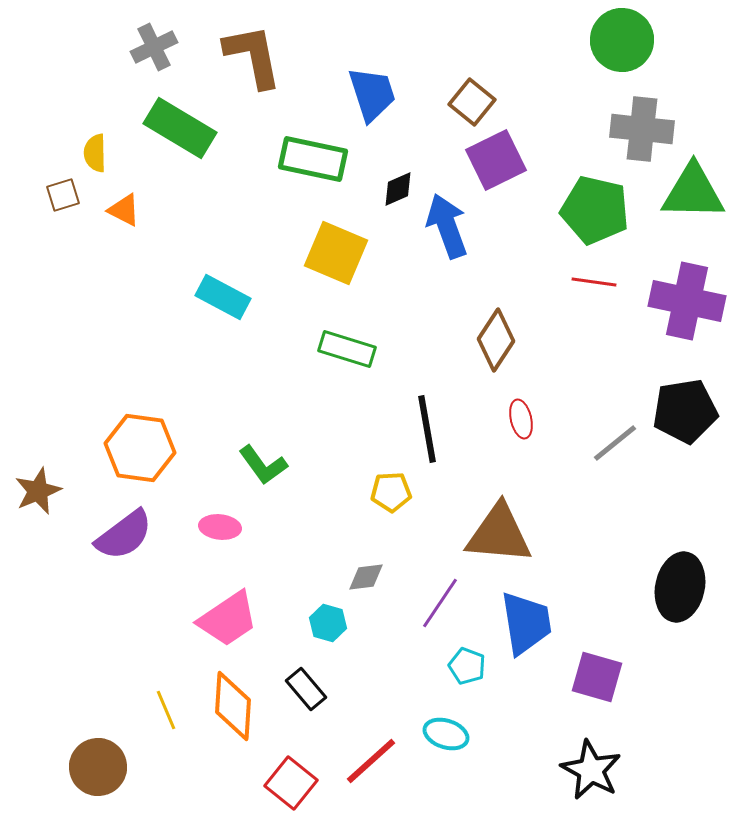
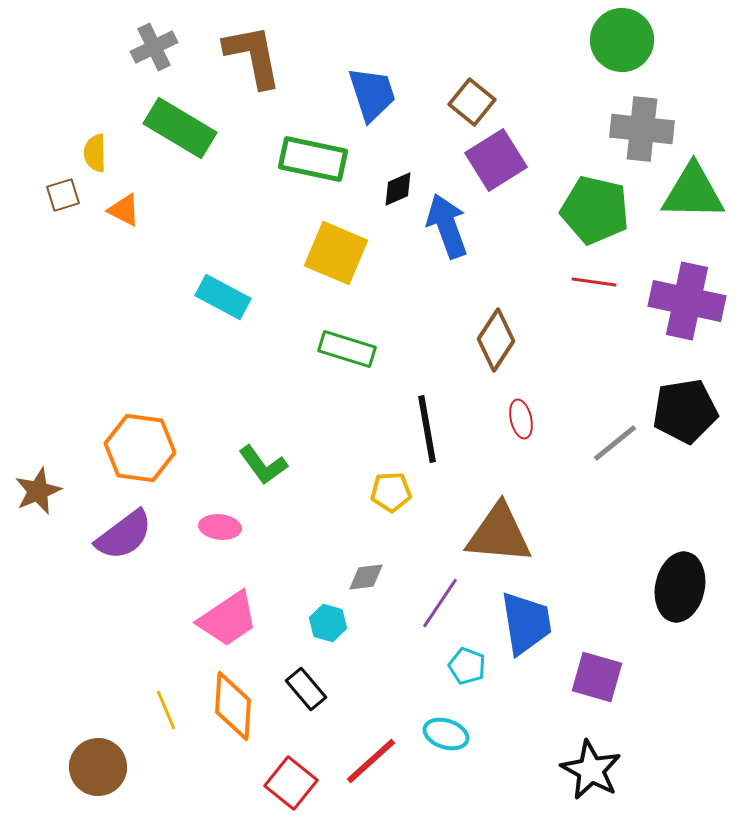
purple square at (496, 160): rotated 6 degrees counterclockwise
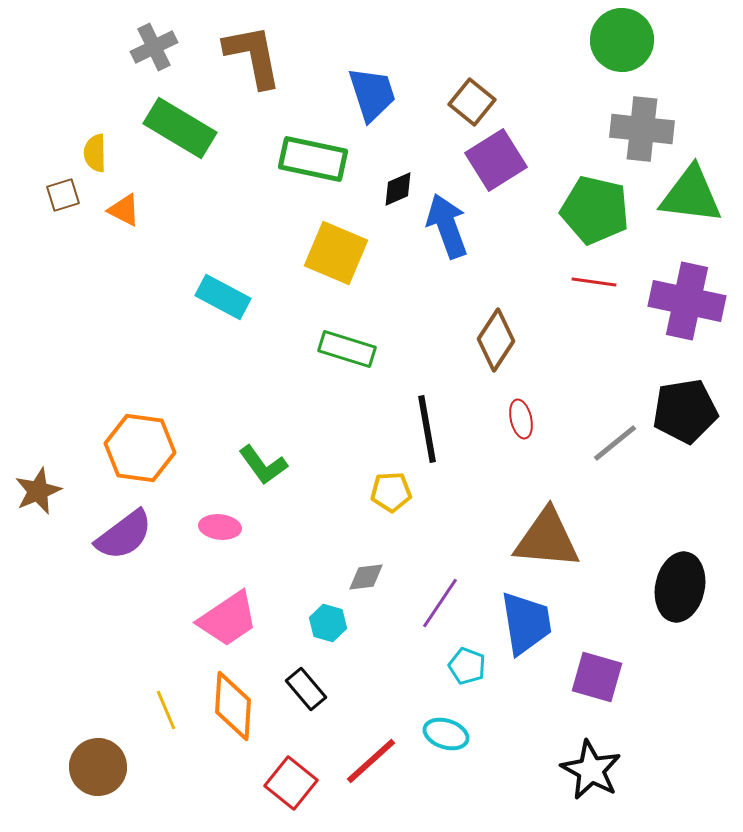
green triangle at (693, 192): moved 2 px left, 3 px down; rotated 6 degrees clockwise
brown triangle at (499, 534): moved 48 px right, 5 px down
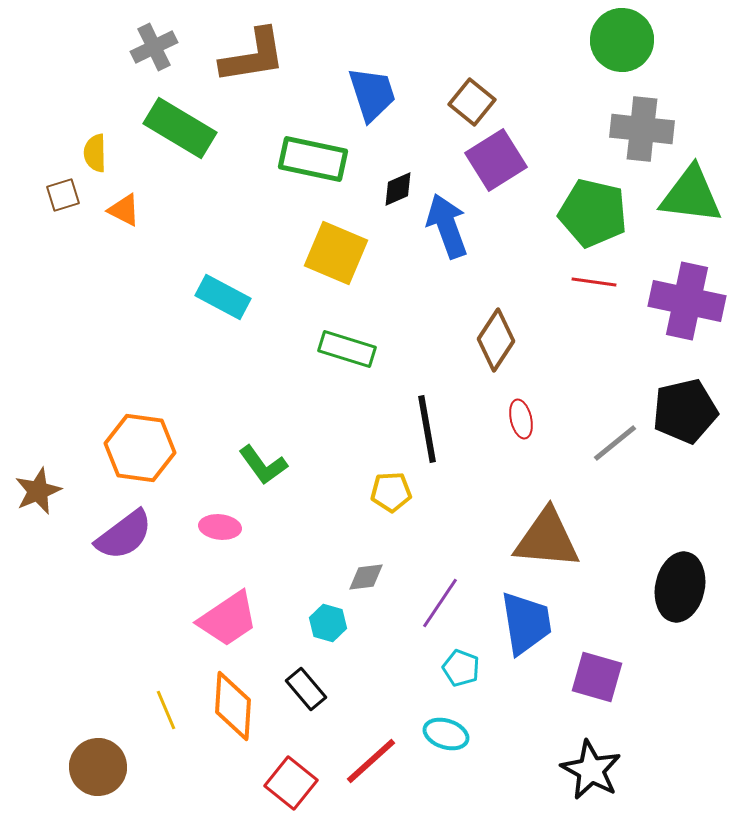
brown L-shape at (253, 56): rotated 92 degrees clockwise
green pentagon at (595, 210): moved 2 px left, 3 px down
black pentagon at (685, 411): rotated 4 degrees counterclockwise
cyan pentagon at (467, 666): moved 6 px left, 2 px down
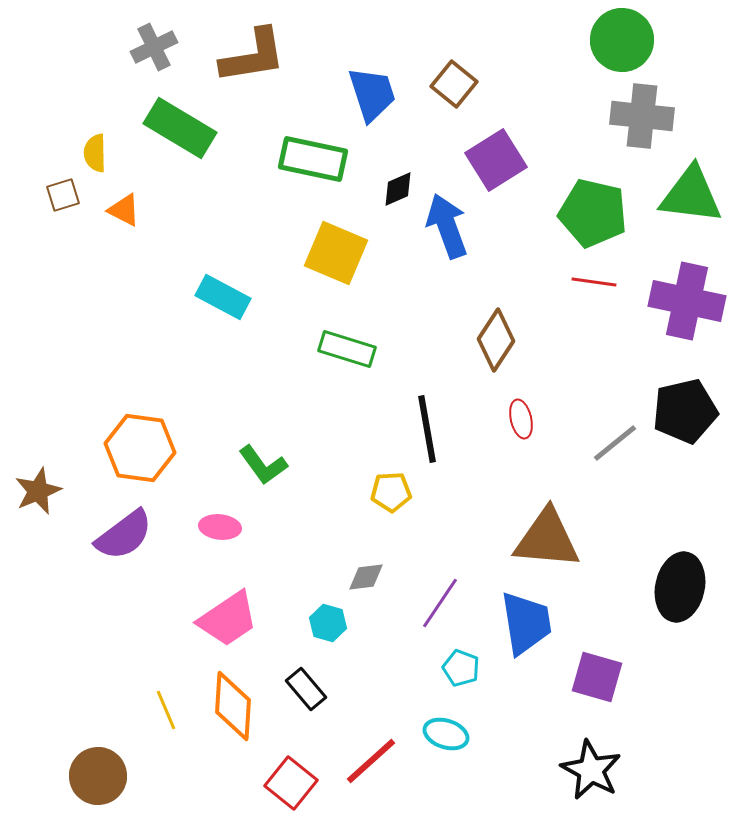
brown square at (472, 102): moved 18 px left, 18 px up
gray cross at (642, 129): moved 13 px up
brown circle at (98, 767): moved 9 px down
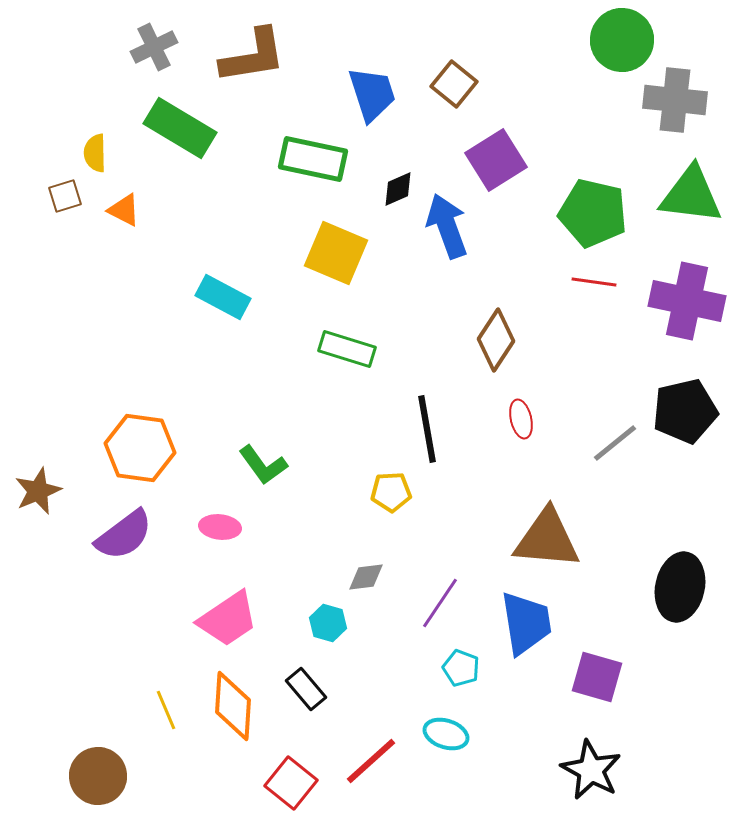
gray cross at (642, 116): moved 33 px right, 16 px up
brown square at (63, 195): moved 2 px right, 1 px down
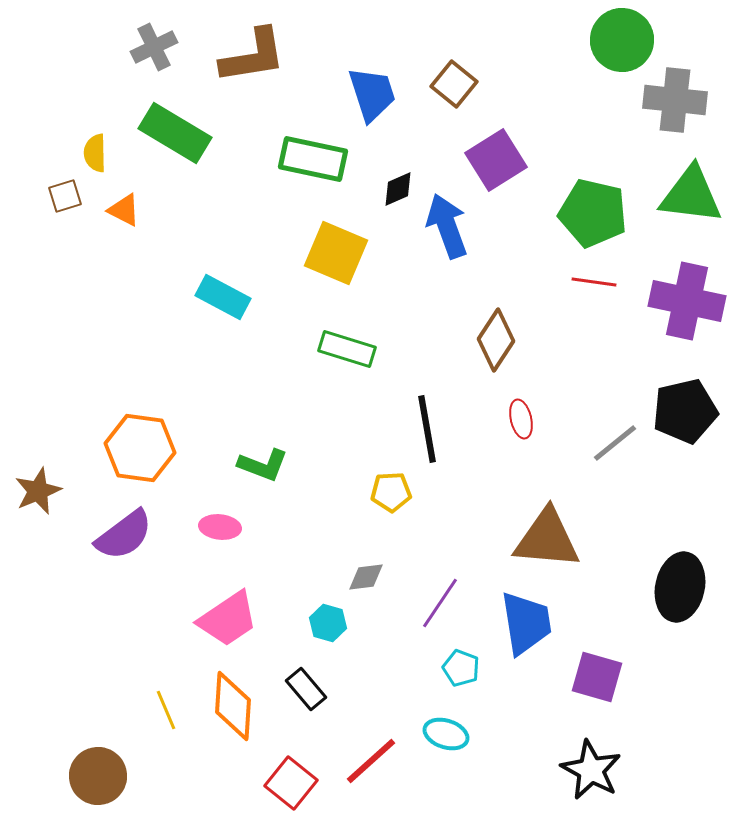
green rectangle at (180, 128): moved 5 px left, 5 px down
green L-shape at (263, 465): rotated 33 degrees counterclockwise
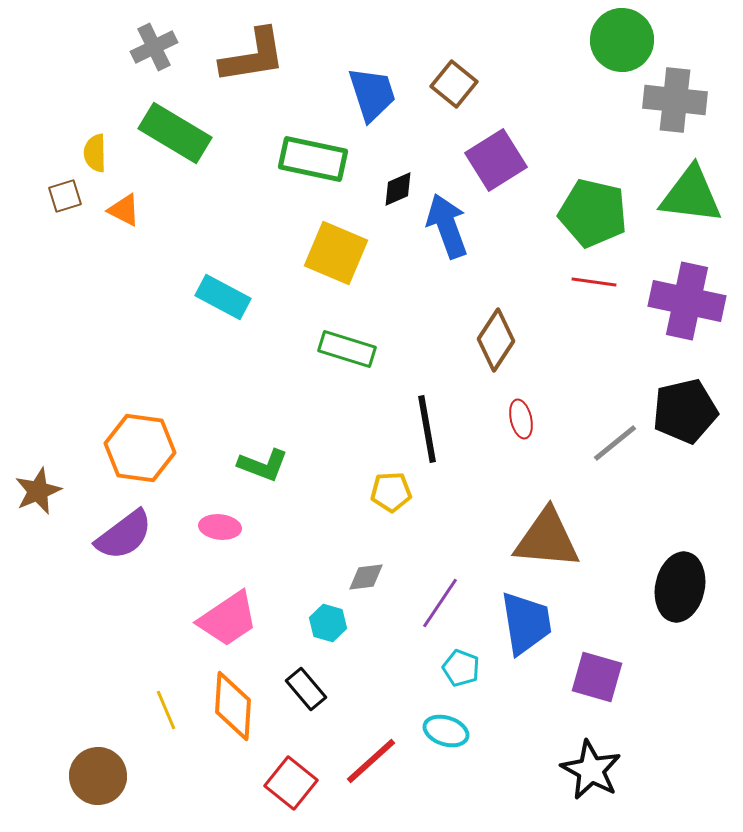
cyan ellipse at (446, 734): moved 3 px up
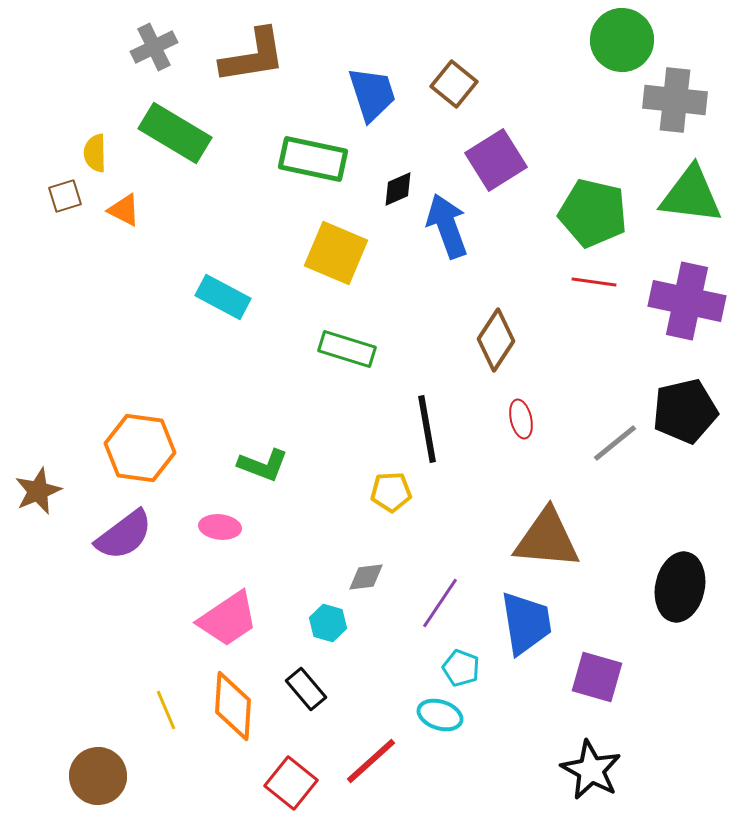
cyan ellipse at (446, 731): moved 6 px left, 16 px up
